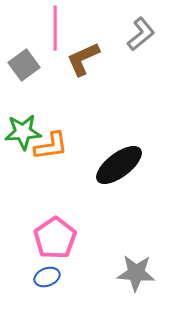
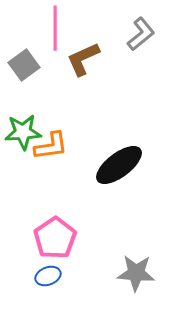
blue ellipse: moved 1 px right, 1 px up
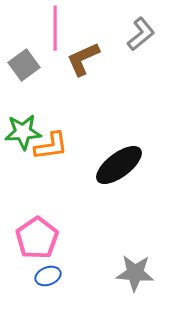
pink pentagon: moved 18 px left
gray star: moved 1 px left
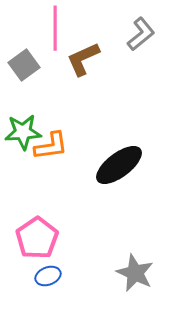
gray star: rotated 21 degrees clockwise
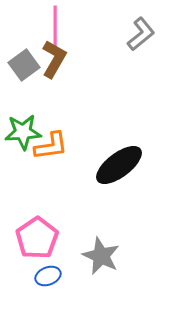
brown L-shape: moved 29 px left; rotated 144 degrees clockwise
gray star: moved 34 px left, 17 px up
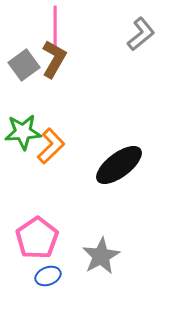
orange L-shape: rotated 36 degrees counterclockwise
gray star: rotated 18 degrees clockwise
